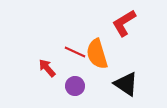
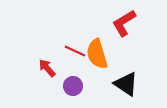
red line: moved 1 px up
purple circle: moved 2 px left
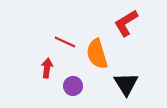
red L-shape: moved 2 px right
red line: moved 10 px left, 9 px up
red arrow: rotated 48 degrees clockwise
black triangle: rotated 24 degrees clockwise
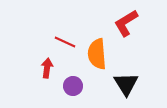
orange semicircle: rotated 12 degrees clockwise
